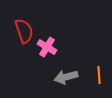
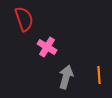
red semicircle: moved 12 px up
gray arrow: rotated 120 degrees clockwise
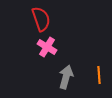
red semicircle: moved 17 px right
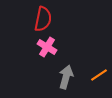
red semicircle: moved 2 px right; rotated 30 degrees clockwise
orange line: rotated 60 degrees clockwise
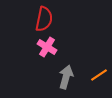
red semicircle: moved 1 px right
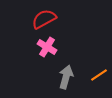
red semicircle: rotated 130 degrees counterclockwise
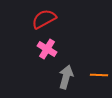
pink cross: moved 2 px down
orange line: rotated 36 degrees clockwise
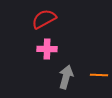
pink cross: rotated 30 degrees counterclockwise
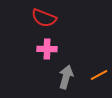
red semicircle: moved 1 px up; rotated 130 degrees counterclockwise
orange line: rotated 30 degrees counterclockwise
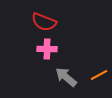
red semicircle: moved 4 px down
gray arrow: rotated 65 degrees counterclockwise
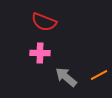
pink cross: moved 7 px left, 4 px down
